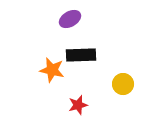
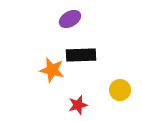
yellow circle: moved 3 px left, 6 px down
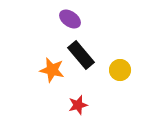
purple ellipse: rotated 65 degrees clockwise
black rectangle: rotated 52 degrees clockwise
yellow circle: moved 20 px up
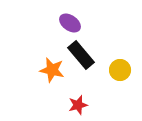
purple ellipse: moved 4 px down
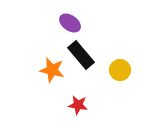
red star: rotated 24 degrees clockwise
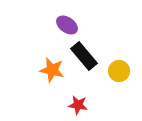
purple ellipse: moved 3 px left, 2 px down
black rectangle: moved 3 px right, 1 px down
yellow circle: moved 1 px left, 1 px down
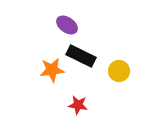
black rectangle: moved 3 px left; rotated 24 degrees counterclockwise
orange star: rotated 20 degrees counterclockwise
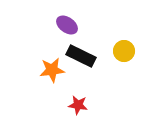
yellow circle: moved 5 px right, 20 px up
